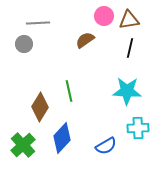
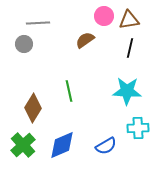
brown diamond: moved 7 px left, 1 px down
blue diamond: moved 7 px down; rotated 24 degrees clockwise
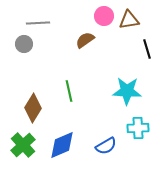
black line: moved 17 px right, 1 px down; rotated 30 degrees counterclockwise
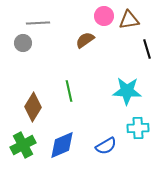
gray circle: moved 1 px left, 1 px up
brown diamond: moved 1 px up
green cross: rotated 15 degrees clockwise
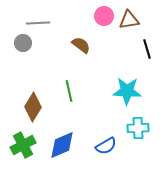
brown semicircle: moved 4 px left, 5 px down; rotated 72 degrees clockwise
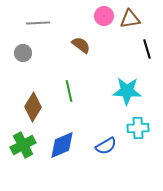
brown triangle: moved 1 px right, 1 px up
gray circle: moved 10 px down
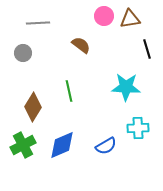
cyan star: moved 1 px left, 4 px up
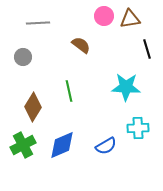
gray circle: moved 4 px down
